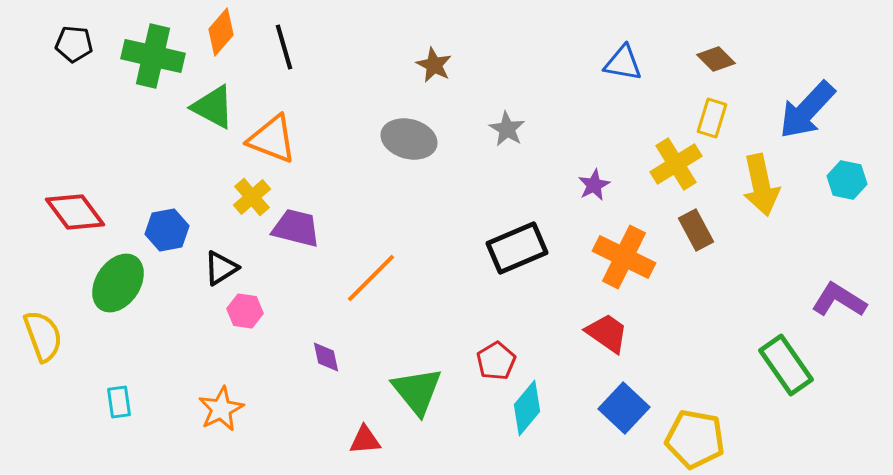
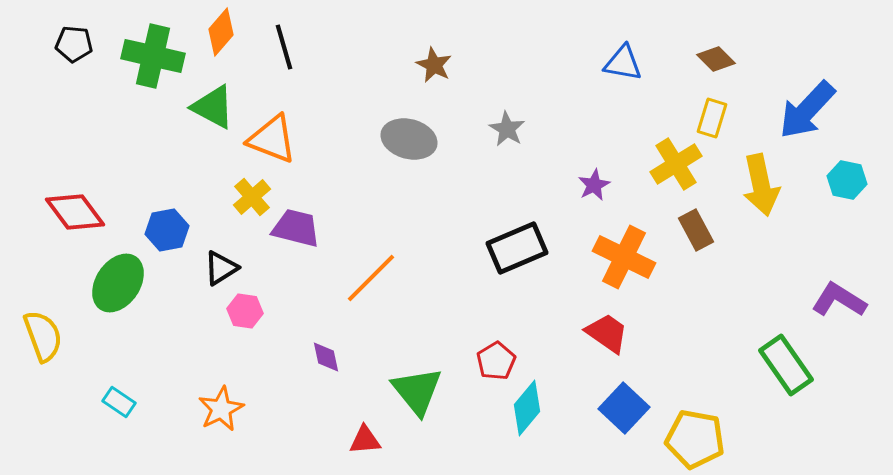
cyan rectangle at (119, 402): rotated 48 degrees counterclockwise
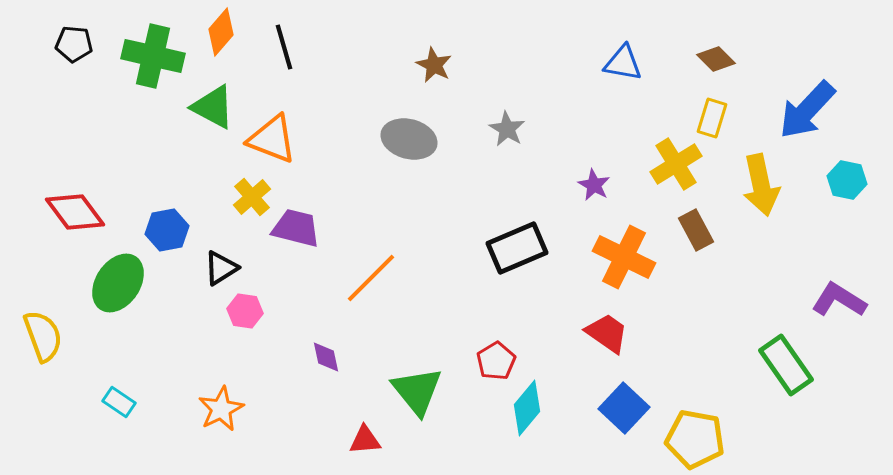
purple star at (594, 185): rotated 16 degrees counterclockwise
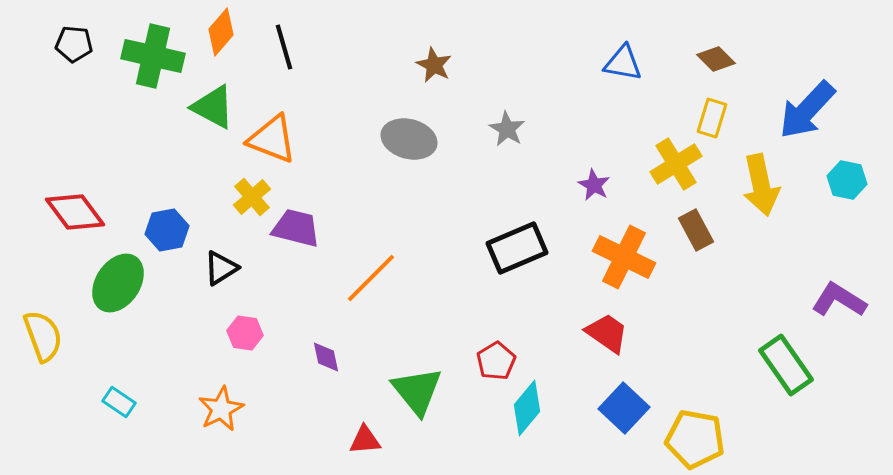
pink hexagon at (245, 311): moved 22 px down
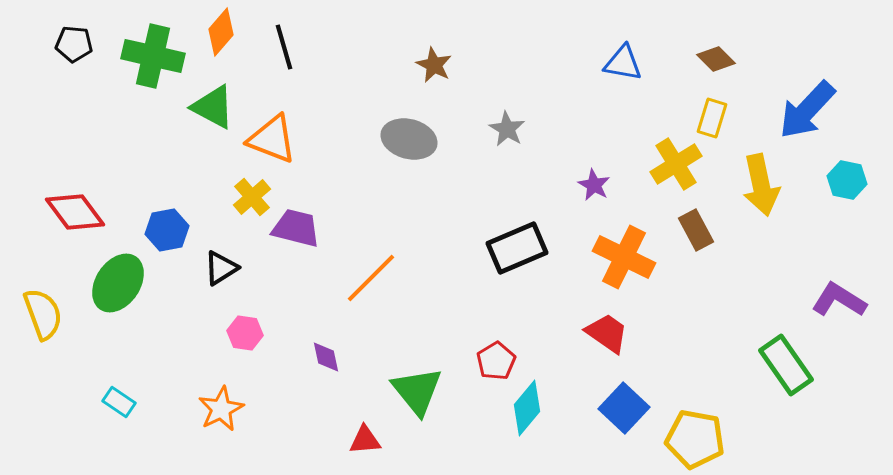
yellow semicircle at (43, 336): moved 22 px up
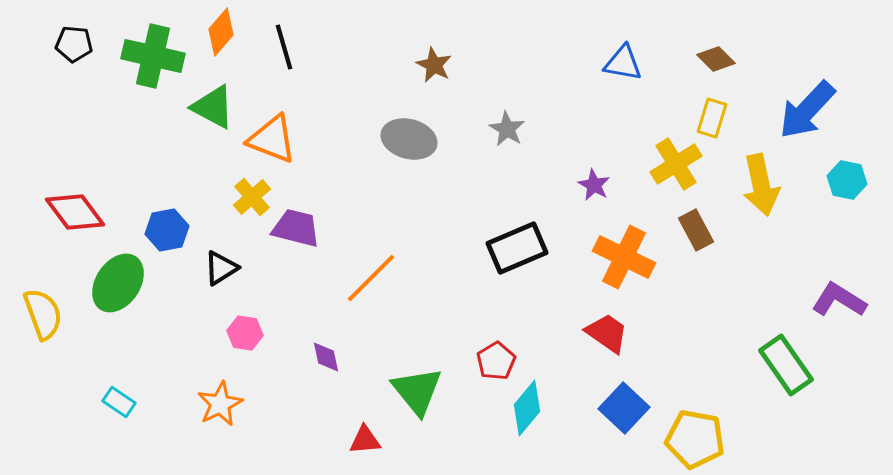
orange star at (221, 409): moved 1 px left, 5 px up
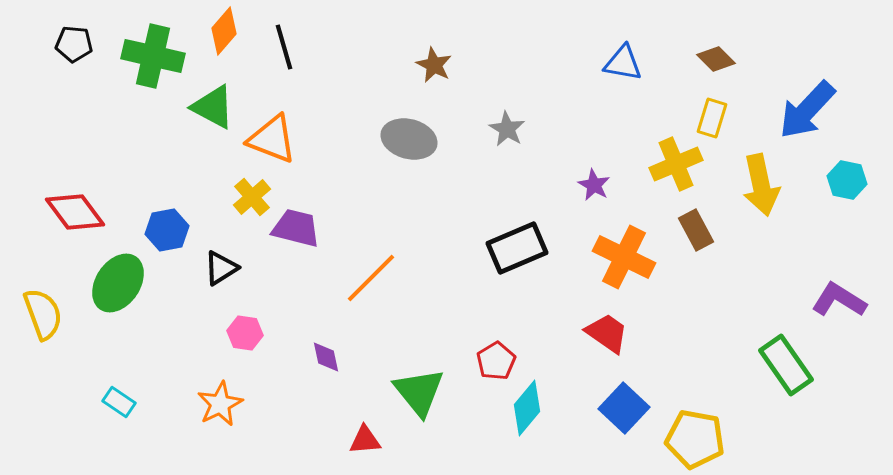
orange diamond at (221, 32): moved 3 px right, 1 px up
yellow cross at (676, 164): rotated 9 degrees clockwise
green triangle at (417, 391): moved 2 px right, 1 px down
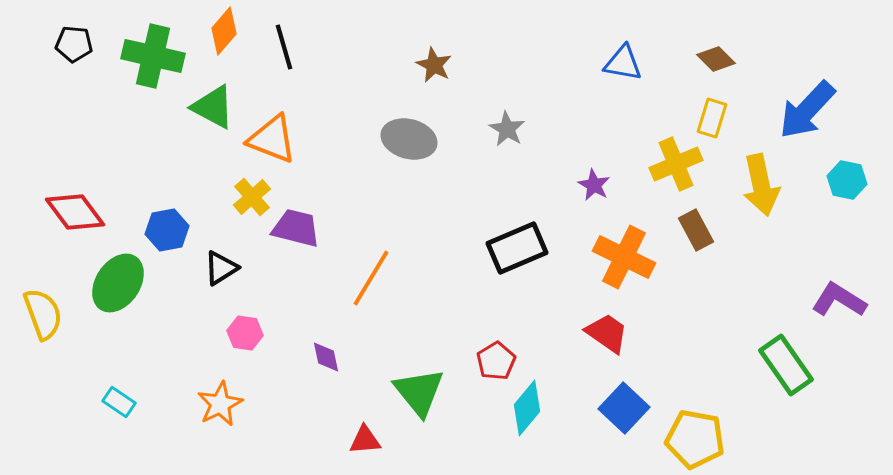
orange line at (371, 278): rotated 14 degrees counterclockwise
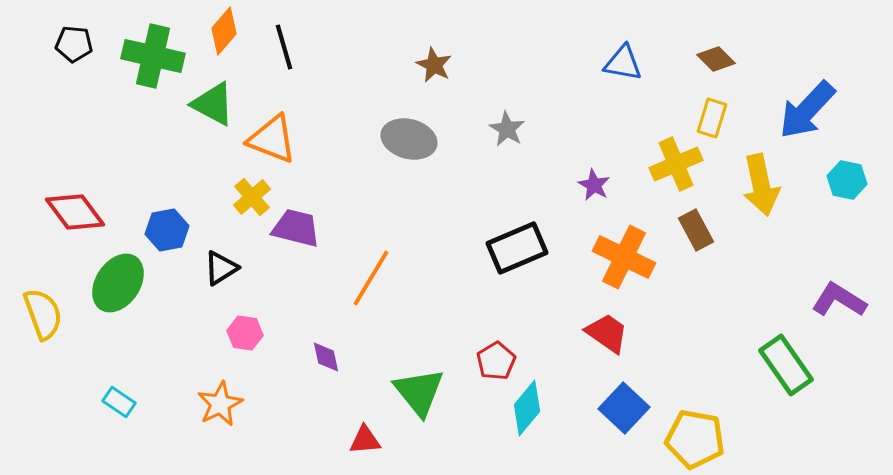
green triangle at (213, 107): moved 3 px up
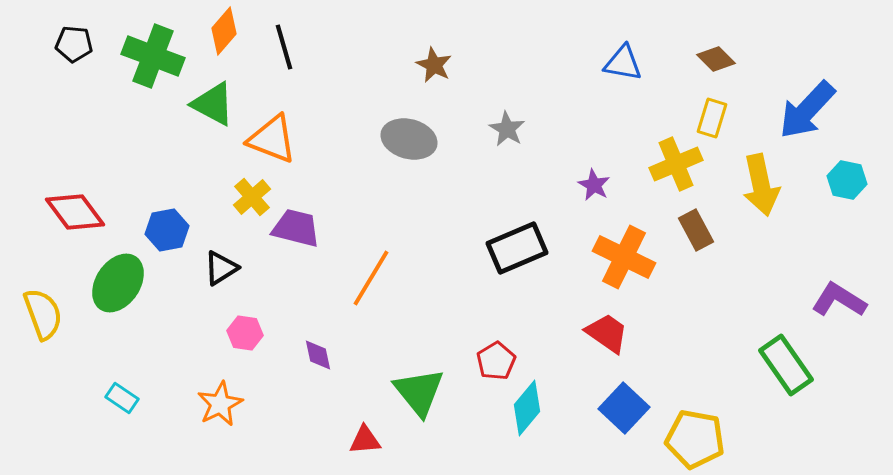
green cross at (153, 56): rotated 8 degrees clockwise
purple diamond at (326, 357): moved 8 px left, 2 px up
cyan rectangle at (119, 402): moved 3 px right, 4 px up
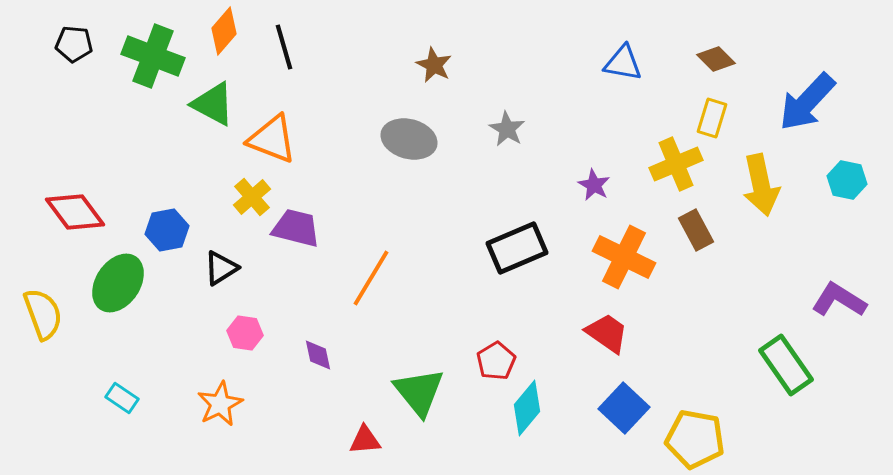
blue arrow at (807, 110): moved 8 px up
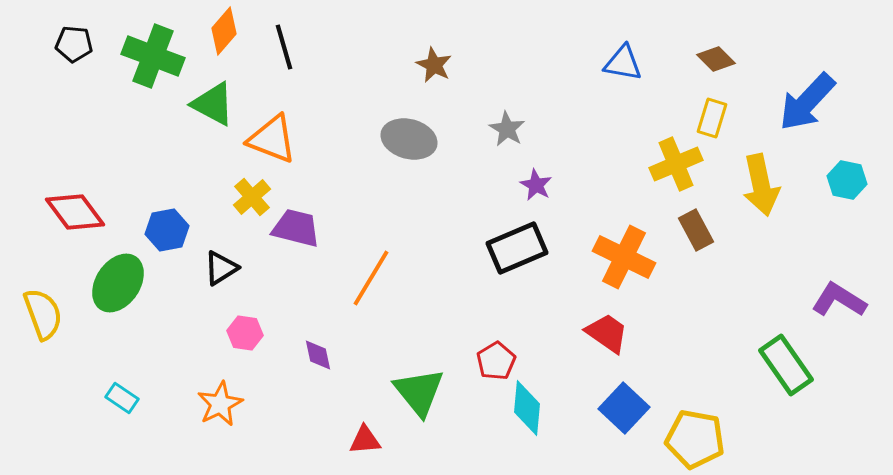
purple star at (594, 185): moved 58 px left
cyan diamond at (527, 408): rotated 34 degrees counterclockwise
